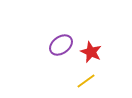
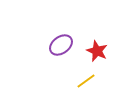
red star: moved 6 px right, 1 px up
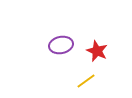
purple ellipse: rotated 25 degrees clockwise
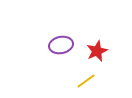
red star: rotated 25 degrees clockwise
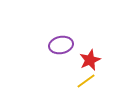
red star: moved 7 px left, 9 px down
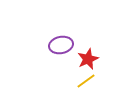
red star: moved 2 px left, 1 px up
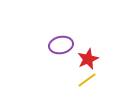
yellow line: moved 1 px right, 1 px up
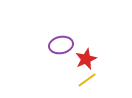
red star: moved 2 px left
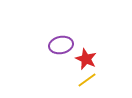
red star: rotated 25 degrees counterclockwise
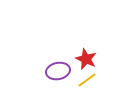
purple ellipse: moved 3 px left, 26 px down
